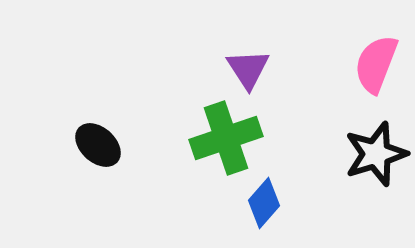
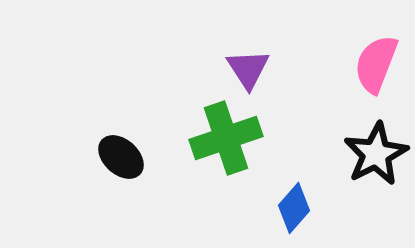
black ellipse: moved 23 px right, 12 px down
black star: rotated 10 degrees counterclockwise
blue diamond: moved 30 px right, 5 px down
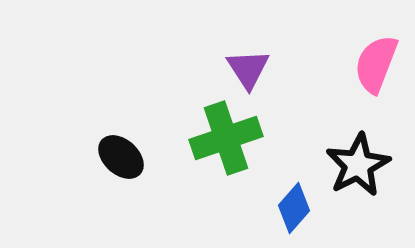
black star: moved 18 px left, 11 px down
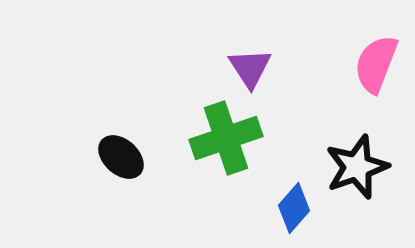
purple triangle: moved 2 px right, 1 px up
black star: moved 1 px left, 2 px down; rotated 8 degrees clockwise
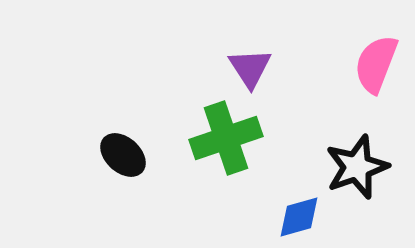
black ellipse: moved 2 px right, 2 px up
blue diamond: moved 5 px right, 9 px down; rotated 33 degrees clockwise
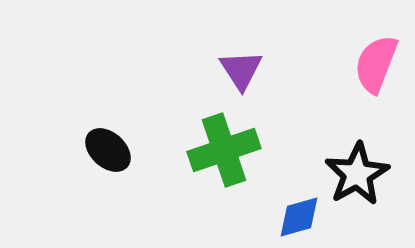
purple triangle: moved 9 px left, 2 px down
green cross: moved 2 px left, 12 px down
black ellipse: moved 15 px left, 5 px up
black star: moved 7 px down; rotated 10 degrees counterclockwise
